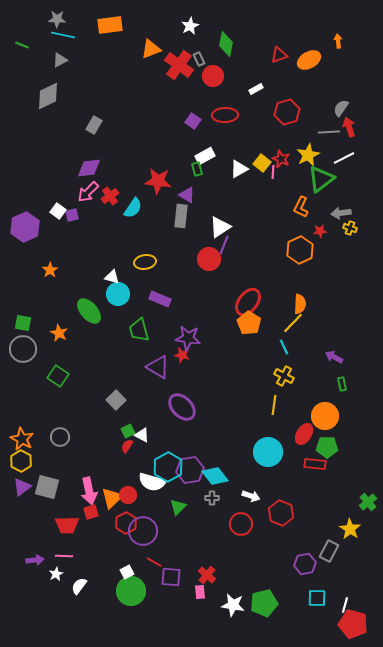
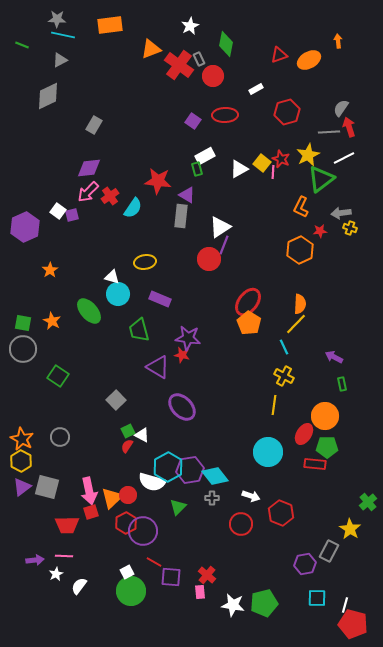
yellow line at (293, 323): moved 3 px right, 1 px down
orange star at (59, 333): moved 7 px left, 12 px up
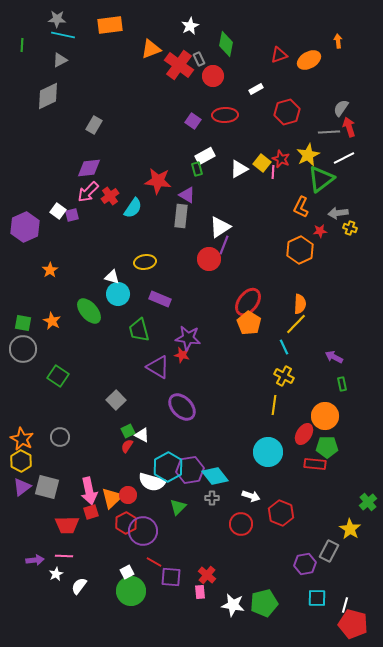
green line at (22, 45): rotated 72 degrees clockwise
gray arrow at (341, 213): moved 3 px left
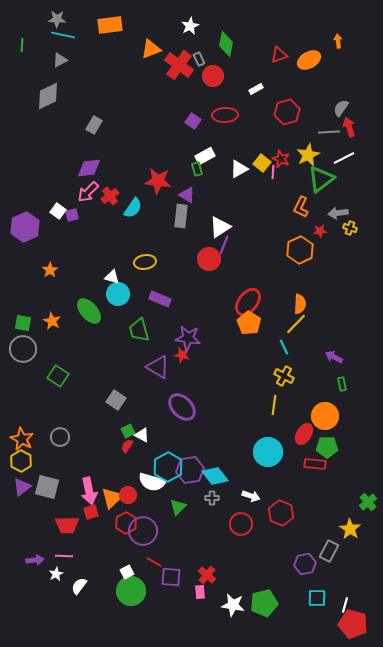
gray square at (116, 400): rotated 12 degrees counterclockwise
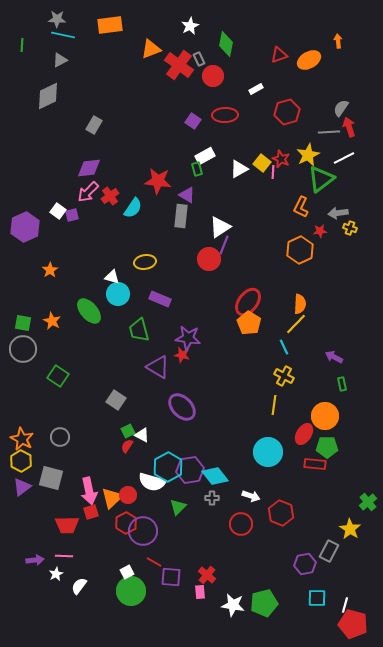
gray square at (47, 487): moved 4 px right, 9 px up
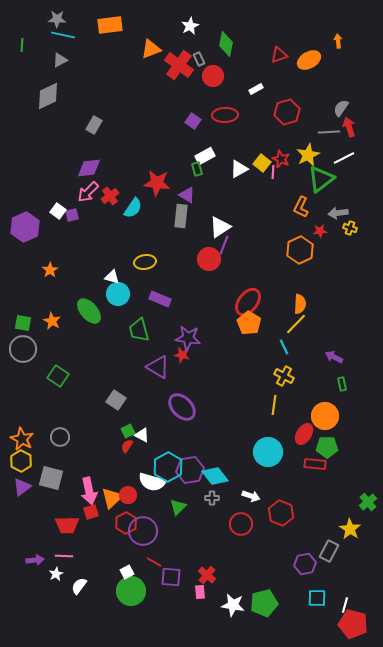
red star at (158, 181): moved 1 px left, 2 px down
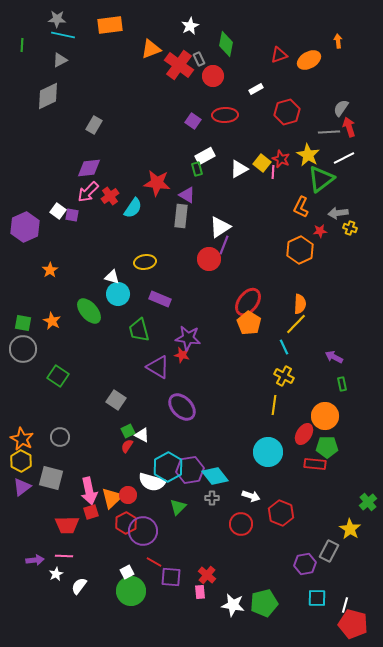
yellow star at (308, 155): rotated 15 degrees counterclockwise
purple square at (72, 215): rotated 24 degrees clockwise
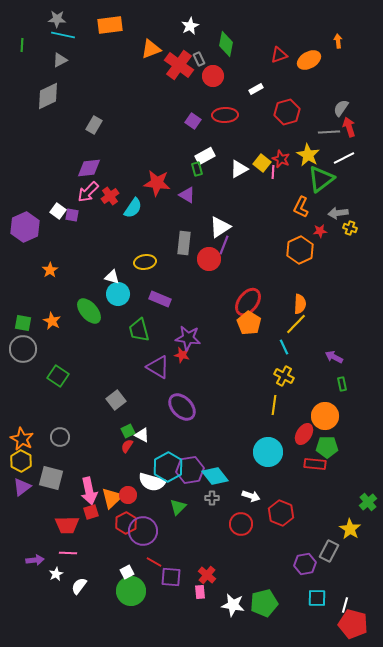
gray rectangle at (181, 216): moved 3 px right, 27 px down
gray square at (116, 400): rotated 18 degrees clockwise
pink line at (64, 556): moved 4 px right, 3 px up
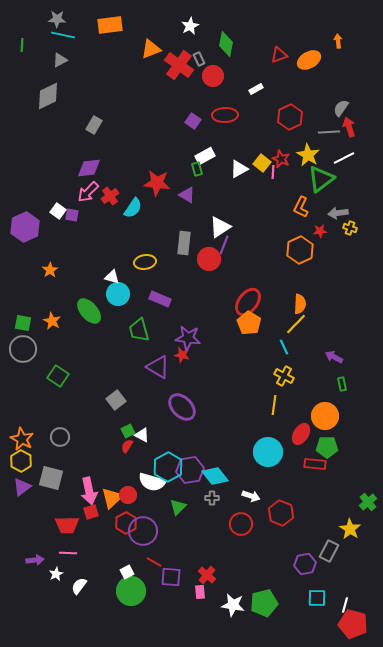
red hexagon at (287, 112): moved 3 px right, 5 px down; rotated 10 degrees counterclockwise
red ellipse at (304, 434): moved 3 px left
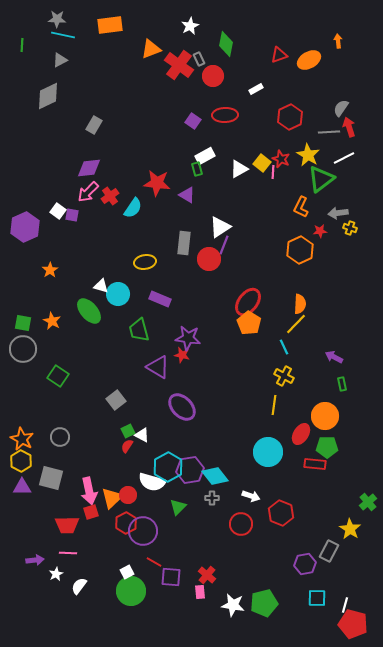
white triangle at (112, 277): moved 11 px left, 9 px down
purple triangle at (22, 487): rotated 36 degrees clockwise
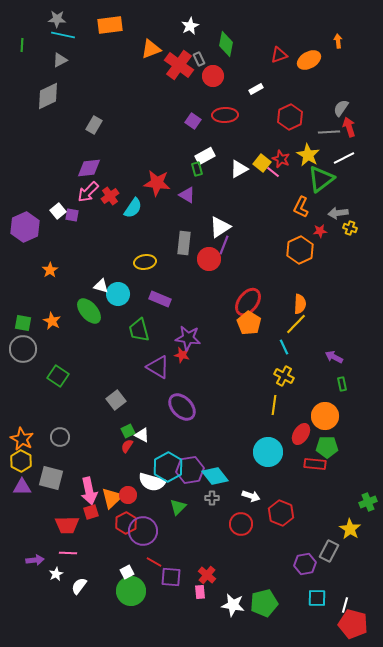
pink line at (273, 172): rotated 56 degrees counterclockwise
white square at (58, 211): rotated 14 degrees clockwise
green cross at (368, 502): rotated 18 degrees clockwise
